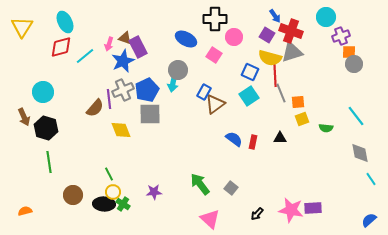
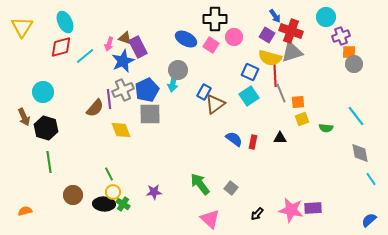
pink square at (214, 55): moved 3 px left, 10 px up
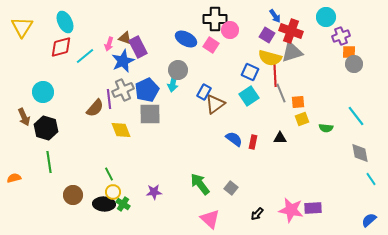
pink circle at (234, 37): moved 4 px left, 7 px up
orange semicircle at (25, 211): moved 11 px left, 33 px up
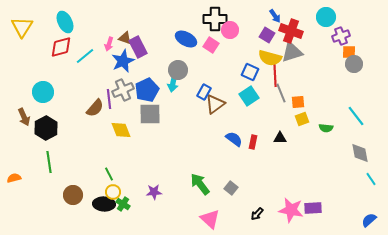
black hexagon at (46, 128): rotated 15 degrees clockwise
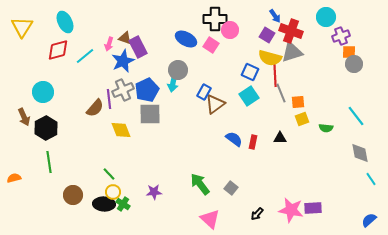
red diamond at (61, 47): moved 3 px left, 3 px down
green line at (109, 174): rotated 16 degrees counterclockwise
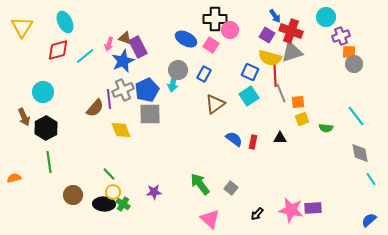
blue rectangle at (204, 92): moved 18 px up
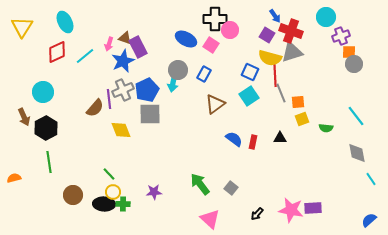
red diamond at (58, 50): moved 1 px left, 2 px down; rotated 10 degrees counterclockwise
gray diamond at (360, 153): moved 3 px left
green cross at (123, 204): rotated 32 degrees counterclockwise
